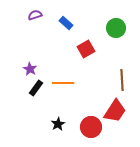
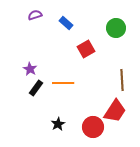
red circle: moved 2 px right
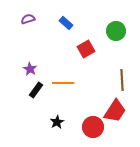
purple semicircle: moved 7 px left, 4 px down
green circle: moved 3 px down
black rectangle: moved 2 px down
black star: moved 1 px left, 2 px up
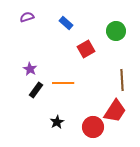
purple semicircle: moved 1 px left, 2 px up
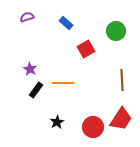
red trapezoid: moved 6 px right, 8 px down
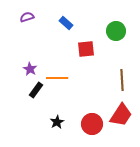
red square: rotated 24 degrees clockwise
orange line: moved 6 px left, 5 px up
red trapezoid: moved 4 px up
red circle: moved 1 px left, 3 px up
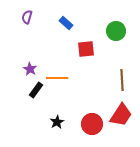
purple semicircle: rotated 56 degrees counterclockwise
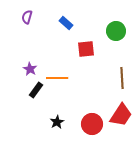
brown line: moved 2 px up
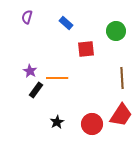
purple star: moved 2 px down
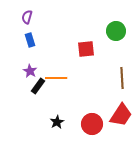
blue rectangle: moved 36 px left, 17 px down; rotated 32 degrees clockwise
orange line: moved 1 px left
black rectangle: moved 2 px right, 4 px up
